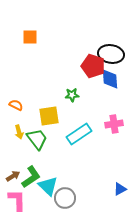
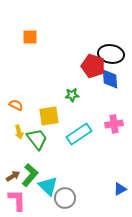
green L-shape: moved 1 px left, 2 px up; rotated 15 degrees counterclockwise
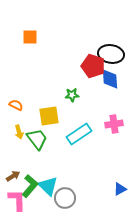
green L-shape: moved 11 px down
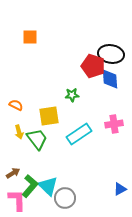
brown arrow: moved 3 px up
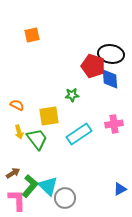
orange square: moved 2 px right, 2 px up; rotated 14 degrees counterclockwise
orange semicircle: moved 1 px right
